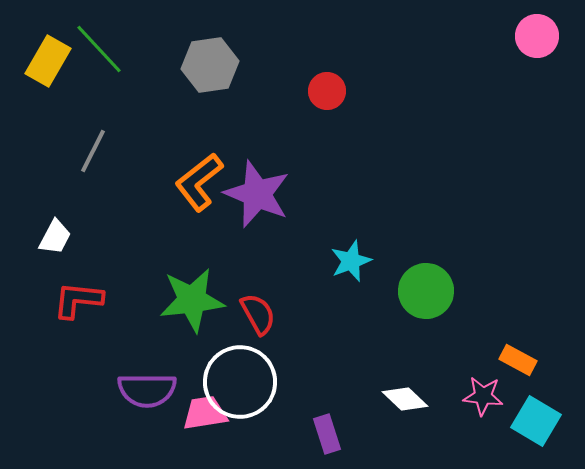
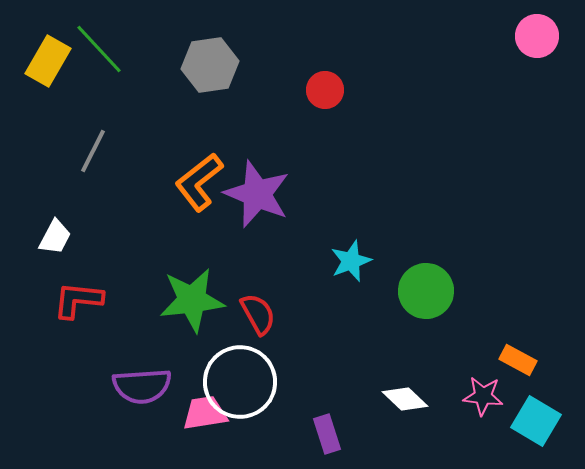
red circle: moved 2 px left, 1 px up
purple semicircle: moved 5 px left, 4 px up; rotated 4 degrees counterclockwise
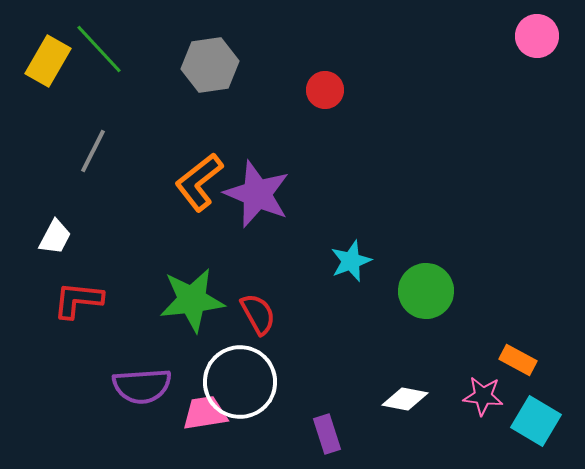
white diamond: rotated 33 degrees counterclockwise
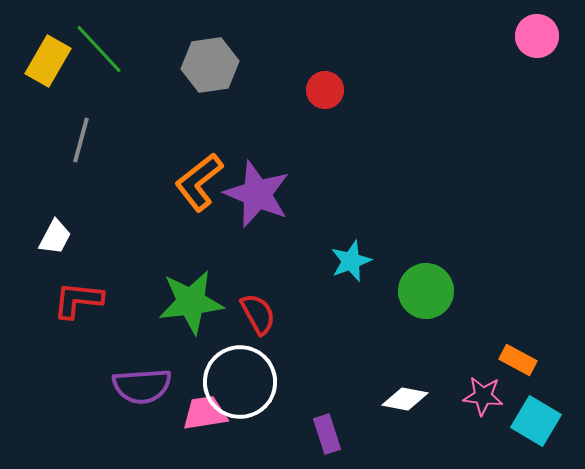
gray line: moved 12 px left, 11 px up; rotated 12 degrees counterclockwise
green star: moved 1 px left, 2 px down
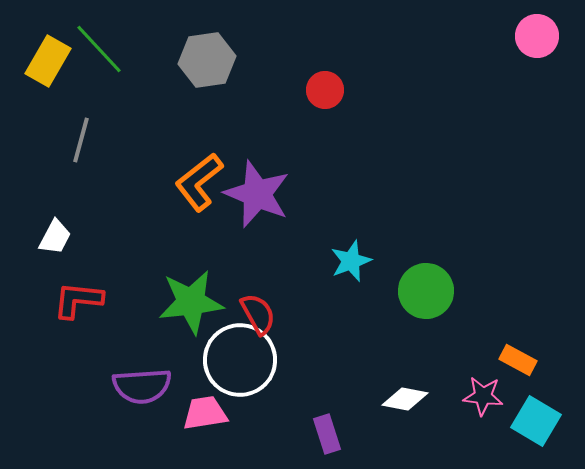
gray hexagon: moved 3 px left, 5 px up
white circle: moved 22 px up
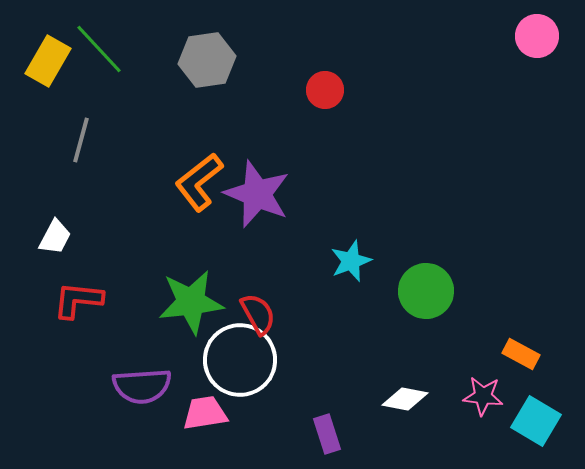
orange rectangle: moved 3 px right, 6 px up
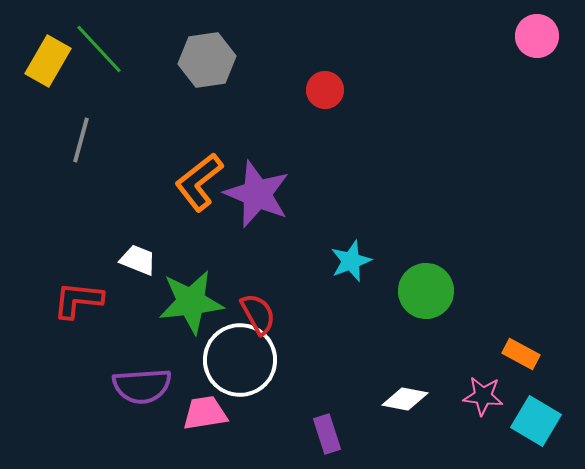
white trapezoid: moved 83 px right, 23 px down; rotated 96 degrees counterclockwise
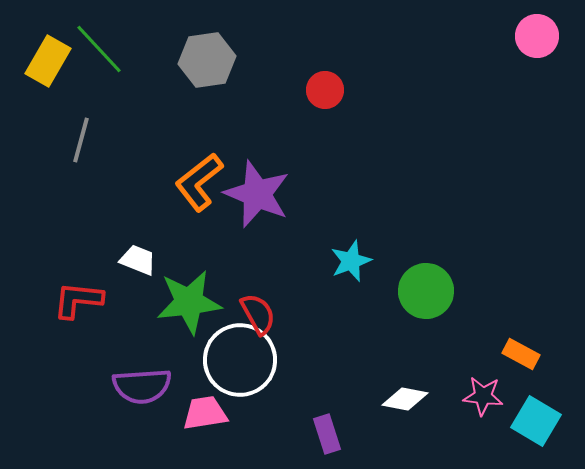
green star: moved 2 px left
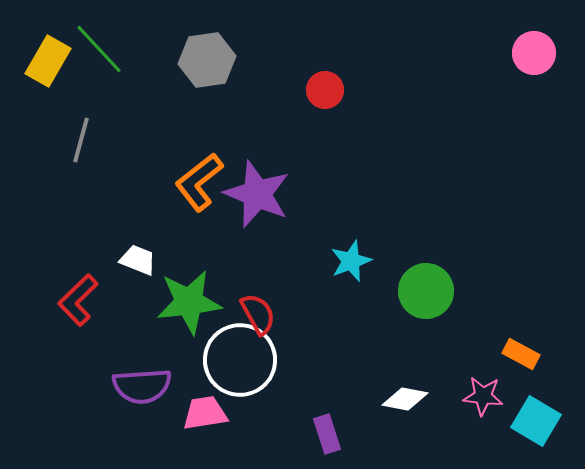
pink circle: moved 3 px left, 17 px down
red L-shape: rotated 50 degrees counterclockwise
